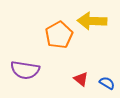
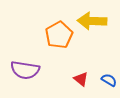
blue semicircle: moved 2 px right, 3 px up
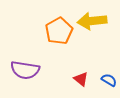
yellow arrow: rotated 8 degrees counterclockwise
orange pentagon: moved 4 px up
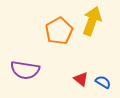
yellow arrow: rotated 116 degrees clockwise
blue semicircle: moved 6 px left, 2 px down
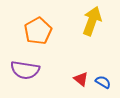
orange pentagon: moved 21 px left
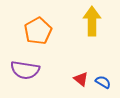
yellow arrow: rotated 20 degrees counterclockwise
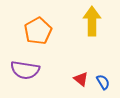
blue semicircle: rotated 28 degrees clockwise
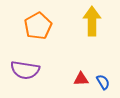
orange pentagon: moved 5 px up
red triangle: rotated 42 degrees counterclockwise
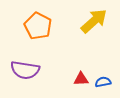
yellow arrow: moved 2 px right; rotated 48 degrees clockwise
orange pentagon: rotated 16 degrees counterclockwise
blue semicircle: rotated 70 degrees counterclockwise
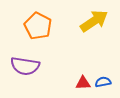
yellow arrow: rotated 8 degrees clockwise
purple semicircle: moved 4 px up
red triangle: moved 2 px right, 4 px down
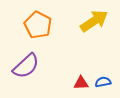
orange pentagon: moved 1 px up
purple semicircle: moved 1 px right; rotated 52 degrees counterclockwise
red triangle: moved 2 px left
